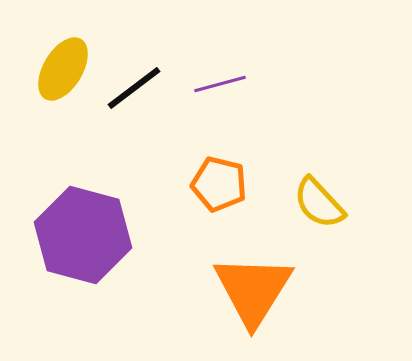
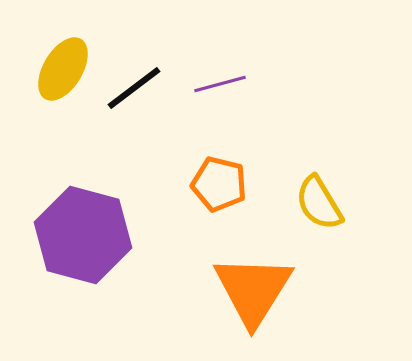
yellow semicircle: rotated 12 degrees clockwise
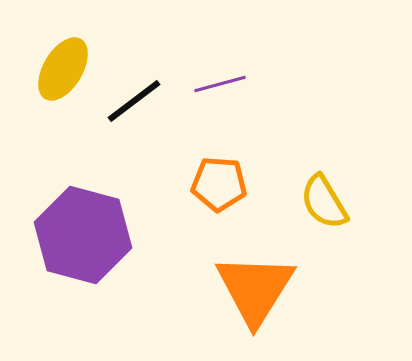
black line: moved 13 px down
orange pentagon: rotated 10 degrees counterclockwise
yellow semicircle: moved 5 px right, 1 px up
orange triangle: moved 2 px right, 1 px up
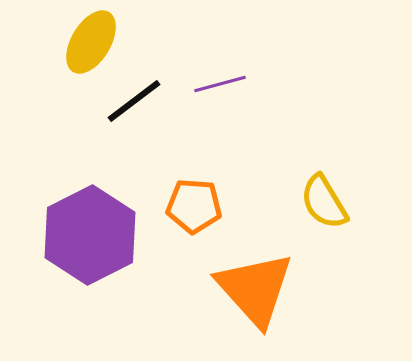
yellow ellipse: moved 28 px right, 27 px up
orange pentagon: moved 25 px left, 22 px down
purple hexagon: moved 7 px right; rotated 18 degrees clockwise
orange triangle: rotated 14 degrees counterclockwise
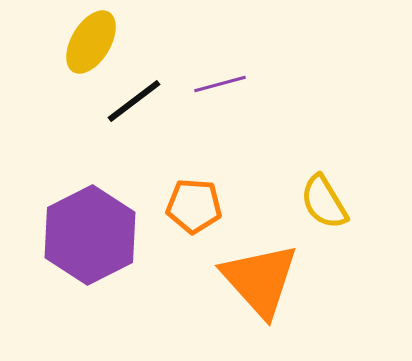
orange triangle: moved 5 px right, 9 px up
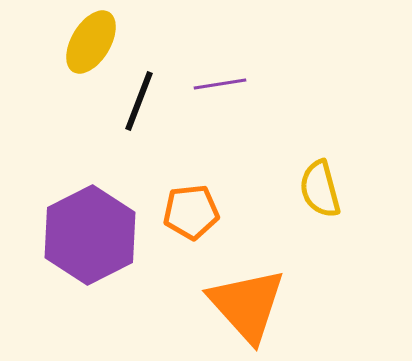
purple line: rotated 6 degrees clockwise
black line: moved 5 px right; rotated 32 degrees counterclockwise
yellow semicircle: moved 4 px left, 13 px up; rotated 16 degrees clockwise
orange pentagon: moved 3 px left, 6 px down; rotated 10 degrees counterclockwise
orange triangle: moved 13 px left, 25 px down
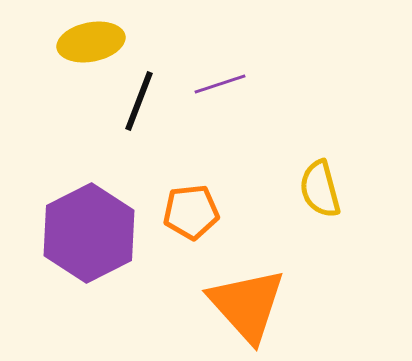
yellow ellipse: rotated 48 degrees clockwise
purple line: rotated 9 degrees counterclockwise
purple hexagon: moved 1 px left, 2 px up
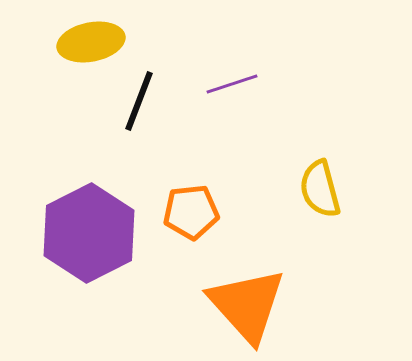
purple line: moved 12 px right
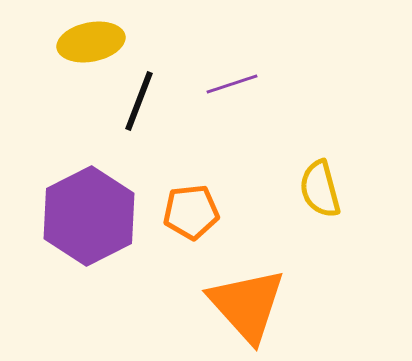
purple hexagon: moved 17 px up
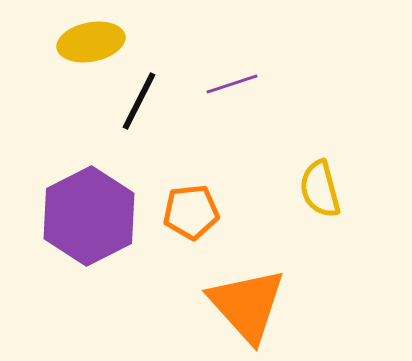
black line: rotated 6 degrees clockwise
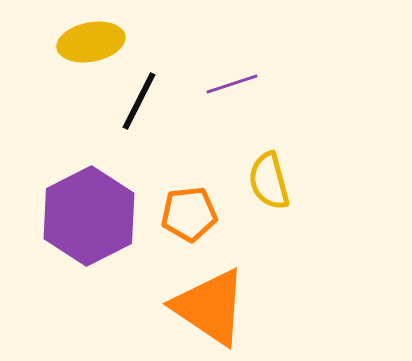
yellow semicircle: moved 51 px left, 8 px up
orange pentagon: moved 2 px left, 2 px down
orange triangle: moved 37 px left, 2 px down; rotated 14 degrees counterclockwise
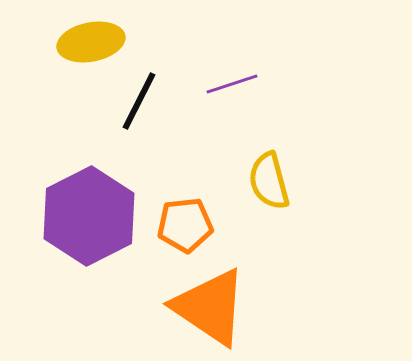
orange pentagon: moved 4 px left, 11 px down
